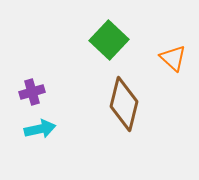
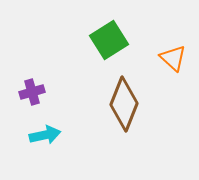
green square: rotated 15 degrees clockwise
brown diamond: rotated 8 degrees clockwise
cyan arrow: moved 5 px right, 6 px down
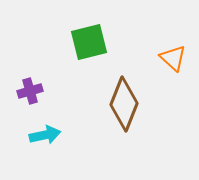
green square: moved 20 px left, 2 px down; rotated 18 degrees clockwise
purple cross: moved 2 px left, 1 px up
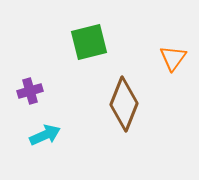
orange triangle: rotated 24 degrees clockwise
cyan arrow: rotated 12 degrees counterclockwise
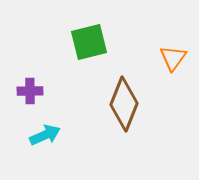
purple cross: rotated 15 degrees clockwise
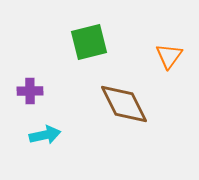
orange triangle: moved 4 px left, 2 px up
brown diamond: rotated 48 degrees counterclockwise
cyan arrow: rotated 12 degrees clockwise
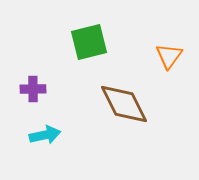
purple cross: moved 3 px right, 2 px up
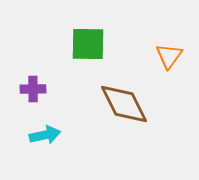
green square: moved 1 px left, 2 px down; rotated 15 degrees clockwise
